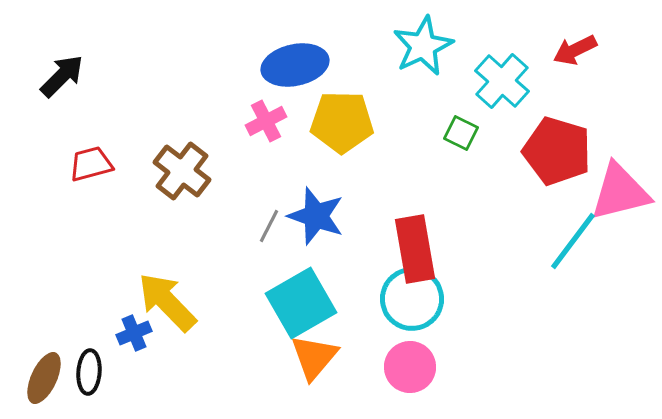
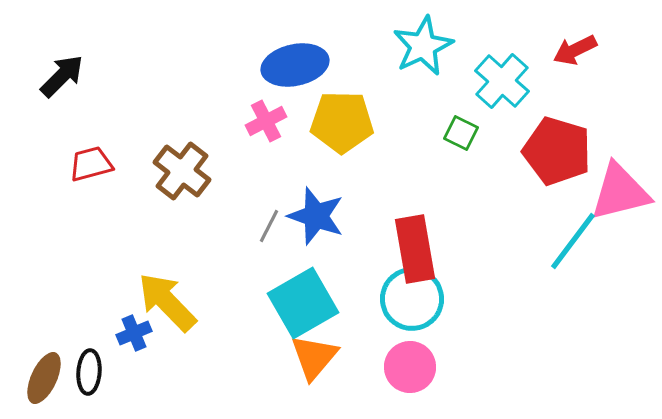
cyan square: moved 2 px right
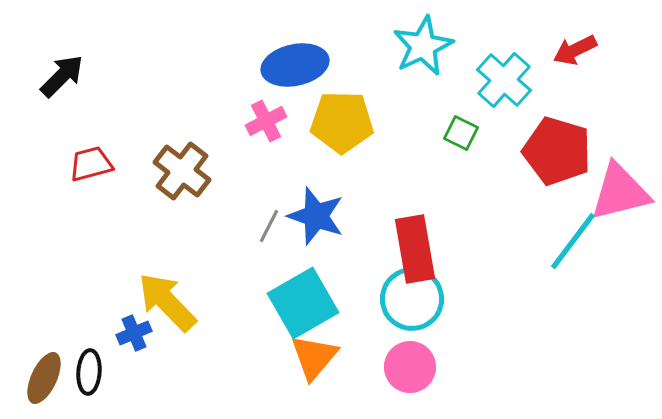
cyan cross: moved 2 px right, 1 px up
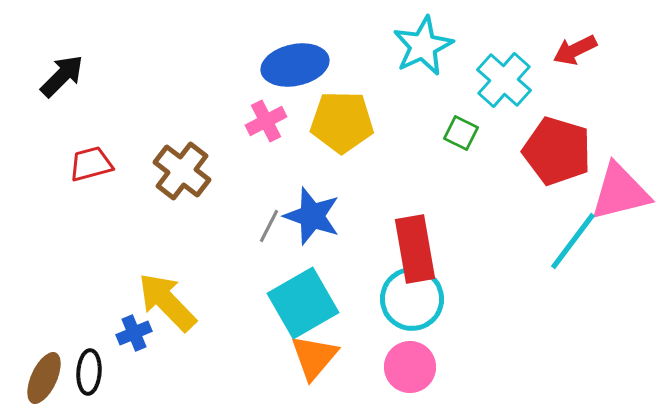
blue star: moved 4 px left
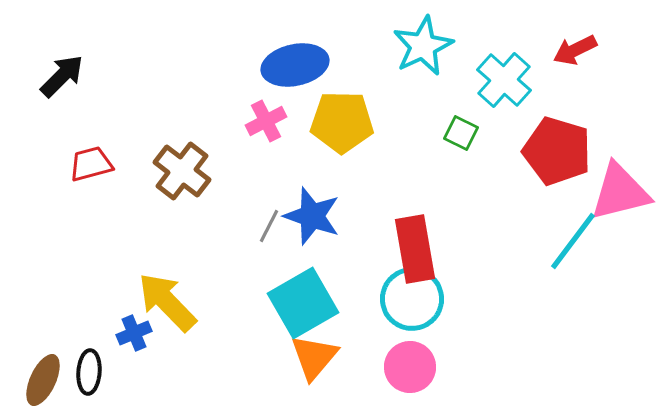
brown ellipse: moved 1 px left, 2 px down
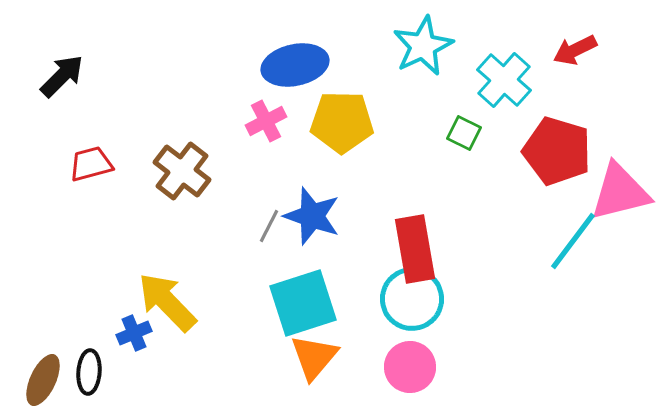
green square: moved 3 px right
cyan square: rotated 12 degrees clockwise
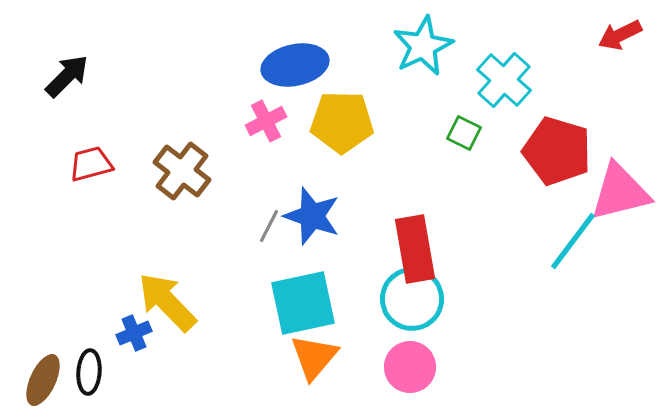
red arrow: moved 45 px right, 15 px up
black arrow: moved 5 px right
cyan square: rotated 6 degrees clockwise
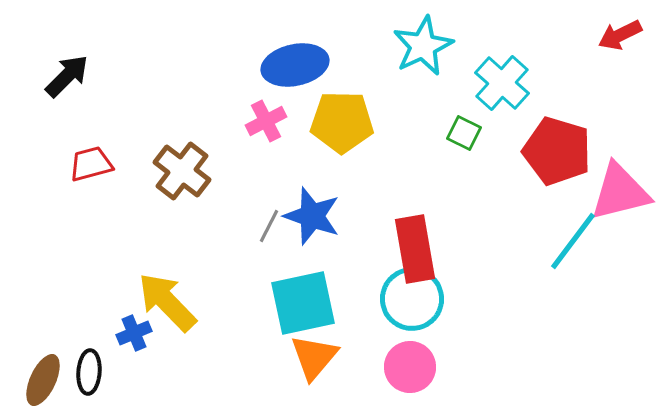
cyan cross: moved 2 px left, 3 px down
